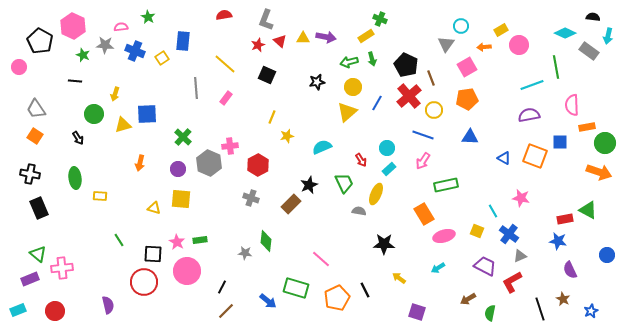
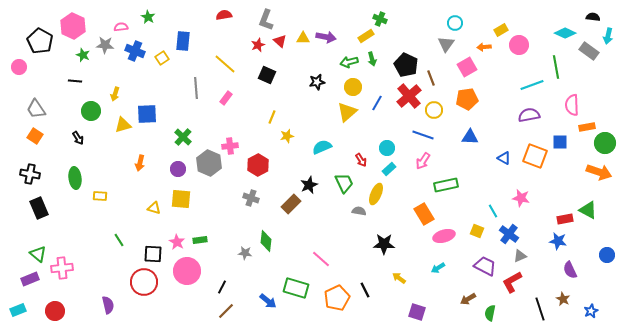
cyan circle at (461, 26): moved 6 px left, 3 px up
green circle at (94, 114): moved 3 px left, 3 px up
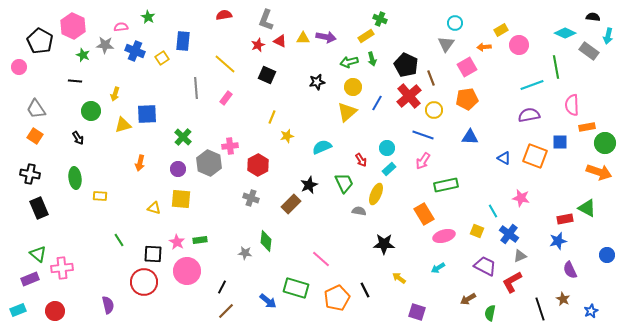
red triangle at (280, 41): rotated 16 degrees counterclockwise
green triangle at (588, 210): moved 1 px left, 2 px up
blue star at (558, 241): rotated 24 degrees counterclockwise
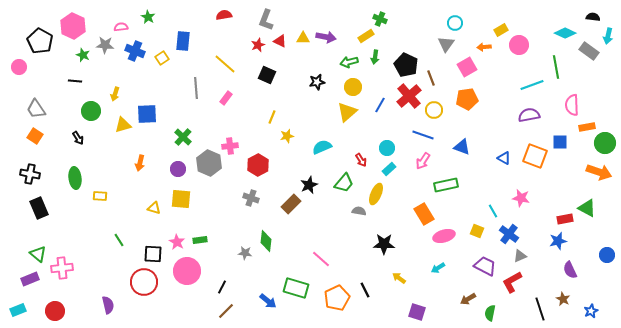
green arrow at (372, 59): moved 3 px right, 2 px up; rotated 24 degrees clockwise
blue line at (377, 103): moved 3 px right, 2 px down
blue triangle at (470, 137): moved 8 px left, 10 px down; rotated 18 degrees clockwise
green trapezoid at (344, 183): rotated 65 degrees clockwise
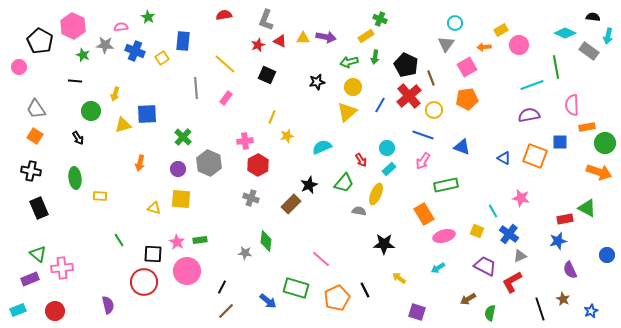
pink cross at (230, 146): moved 15 px right, 5 px up
black cross at (30, 174): moved 1 px right, 3 px up
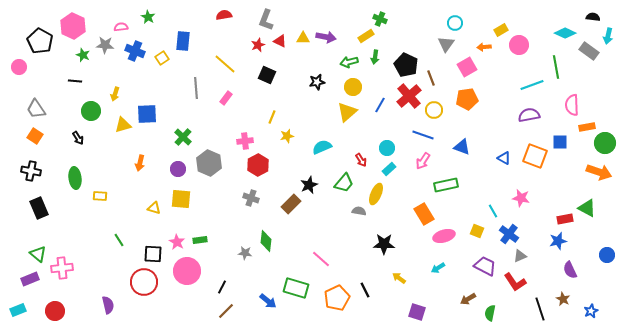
red L-shape at (512, 282): moved 3 px right; rotated 95 degrees counterclockwise
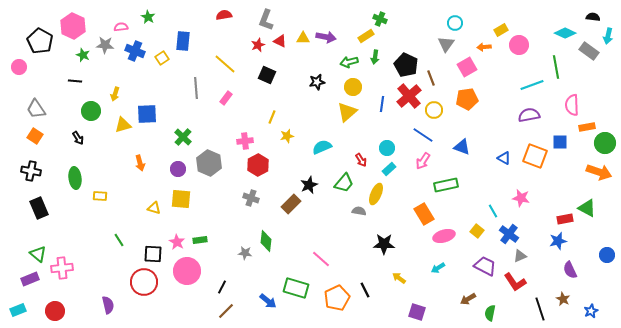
blue line at (380, 105): moved 2 px right, 1 px up; rotated 21 degrees counterclockwise
blue line at (423, 135): rotated 15 degrees clockwise
orange arrow at (140, 163): rotated 28 degrees counterclockwise
yellow square at (477, 231): rotated 16 degrees clockwise
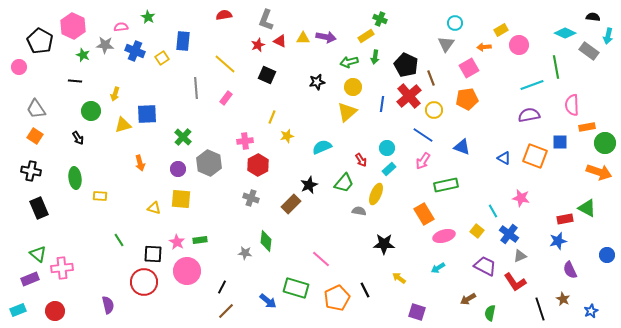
pink square at (467, 67): moved 2 px right, 1 px down
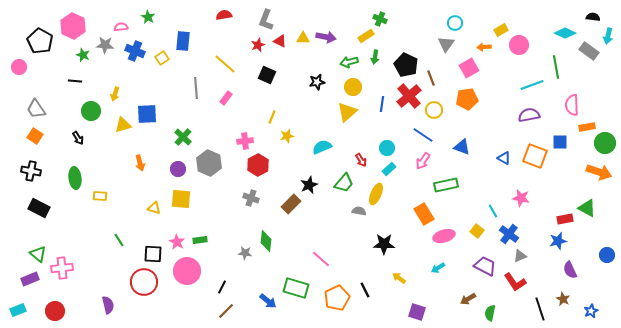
black rectangle at (39, 208): rotated 40 degrees counterclockwise
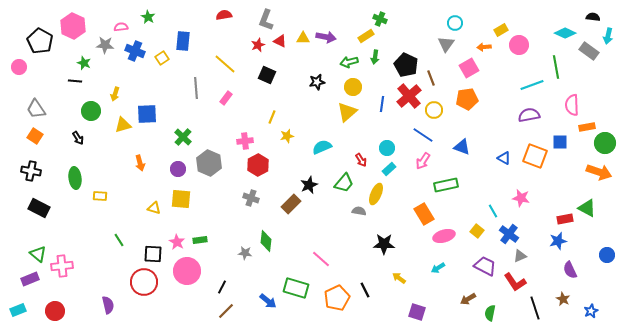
green star at (83, 55): moved 1 px right, 8 px down
pink cross at (62, 268): moved 2 px up
black line at (540, 309): moved 5 px left, 1 px up
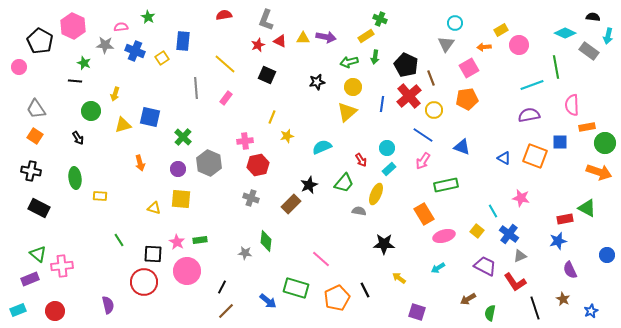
blue square at (147, 114): moved 3 px right, 3 px down; rotated 15 degrees clockwise
red hexagon at (258, 165): rotated 15 degrees clockwise
